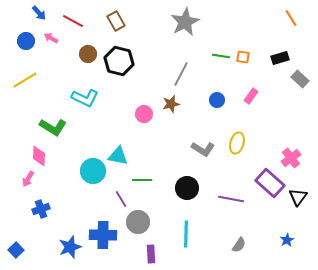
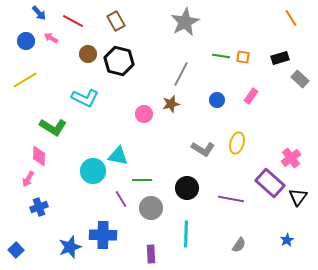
blue cross at (41, 209): moved 2 px left, 2 px up
gray circle at (138, 222): moved 13 px right, 14 px up
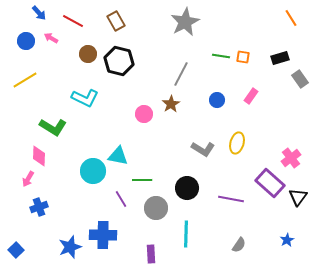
gray rectangle at (300, 79): rotated 12 degrees clockwise
brown star at (171, 104): rotated 18 degrees counterclockwise
gray circle at (151, 208): moved 5 px right
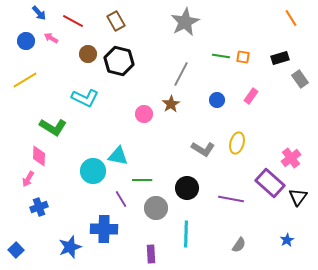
blue cross at (103, 235): moved 1 px right, 6 px up
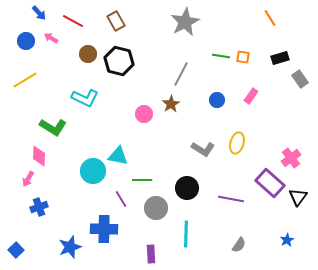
orange line at (291, 18): moved 21 px left
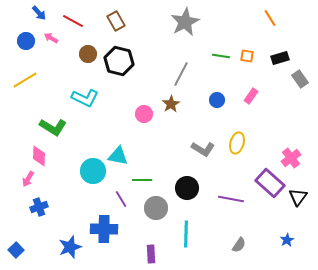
orange square at (243, 57): moved 4 px right, 1 px up
